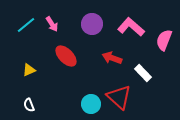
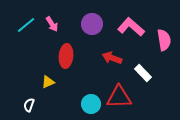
pink semicircle: rotated 150 degrees clockwise
red ellipse: rotated 50 degrees clockwise
yellow triangle: moved 19 px right, 12 px down
red triangle: rotated 44 degrees counterclockwise
white semicircle: rotated 40 degrees clockwise
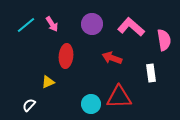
white rectangle: moved 8 px right; rotated 36 degrees clockwise
white semicircle: rotated 24 degrees clockwise
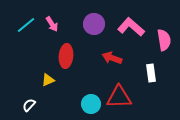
purple circle: moved 2 px right
yellow triangle: moved 2 px up
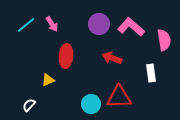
purple circle: moved 5 px right
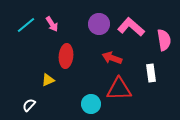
red triangle: moved 8 px up
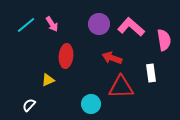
red triangle: moved 2 px right, 2 px up
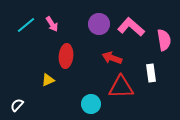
white semicircle: moved 12 px left
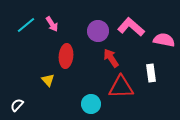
purple circle: moved 1 px left, 7 px down
pink semicircle: rotated 70 degrees counterclockwise
red arrow: moved 1 px left; rotated 36 degrees clockwise
yellow triangle: rotated 48 degrees counterclockwise
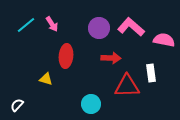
purple circle: moved 1 px right, 3 px up
red arrow: rotated 126 degrees clockwise
yellow triangle: moved 2 px left, 1 px up; rotated 32 degrees counterclockwise
red triangle: moved 6 px right, 1 px up
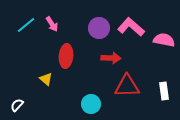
white rectangle: moved 13 px right, 18 px down
yellow triangle: rotated 24 degrees clockwise
